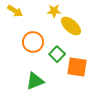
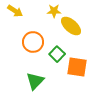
green triangle: rotated 24 degrees counterclockwise
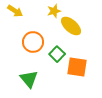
yellow star: rotated 16 degrees counterclockwise
green triangle: moved 6 px left, 2 px up; rotated 24 degrees counterclockwise
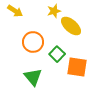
green triangle: moved 4 px right, 2 px up
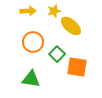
yellow arrow: moved 13 px right; rotated 35 degrees counterclockwise
green triangle: moved 2 px left, 2 px down; rotated 42 degrees counterclockwise
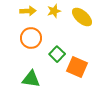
yellow ellipse: moved 11 px right, 9 px up
orange circle: moved 2 px left, 4 px up
orange square: rotated 15 degrees clockwise
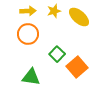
yellow ellipse: moved 3 px left
orange circle: moved 3 px left, 4 px up
orange square: rotated 25 degrees clockwise
green triangle: moved 2 px up
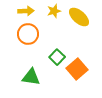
yellow arrow: moved 2 px left
green square: moved 3 px down
orange square: moved 2 px down
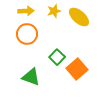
orange circle: moved 1 px left
green triangle: rotated 12 degrees clockwise
